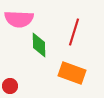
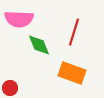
green diamond: rotated 20 degrees counterclockwise
red circle: moved 2 px down
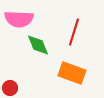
green diamond: moved 1 px left
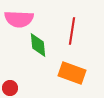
red line: moved 2 px left, 1 px up; rotated 8 degrees counterclockwise
green diamond: rotated 15 degrees clockwise
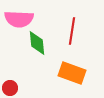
green diamond: moved 1 px left, 2 px up
